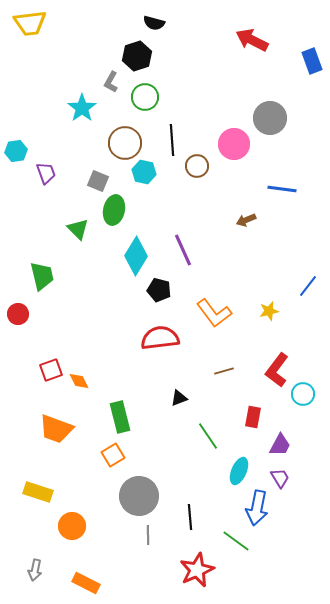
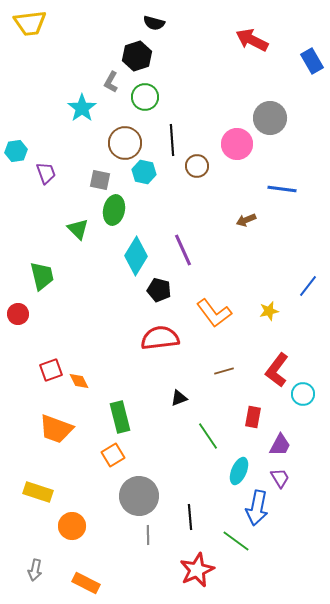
blue rectangle at (312, 61): rotated 10 degrees counterclockwise
pink circle at (234, 144): moved 3 px right
gray square at (98, 181): moved 2 px right, 1 px up; rotated 10 degrees counterclockwise
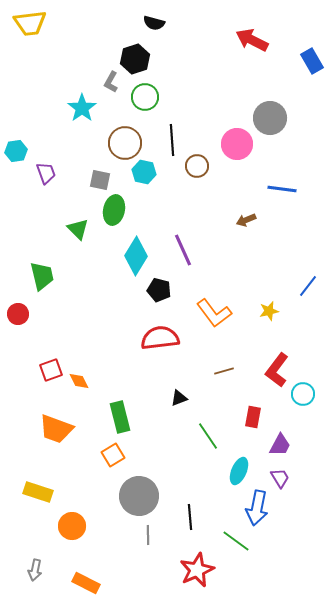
black hexagon at (137, 56): moved 2 px left, 3 px down
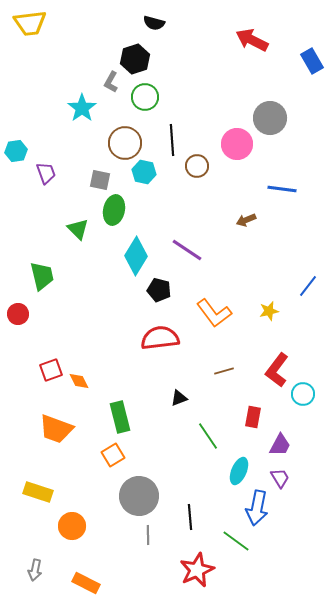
purple line at (183, 250): moved 4 px right; rotated 32 degrees counterclockwise
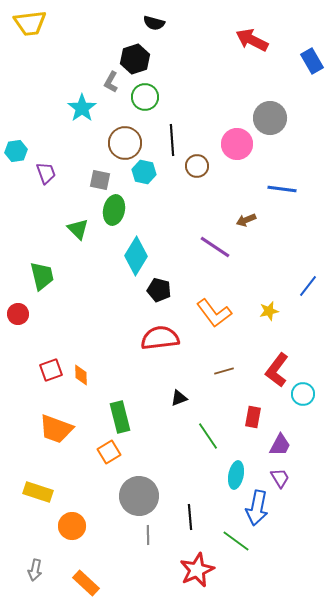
purple line at (187, 250): moved 28 px right, 3 px up
orange diamond at (79, 381): moved 2 px right, 6 px up; rotated 25 degrees clockwise
orange square at (113, 455): moved 4 px left, 3 px up
cyan ellipse at (239, 471): moved 3 px left, 4 px down; rotated 12 degrees counterclockwise
orange rectangle at (86, 583): rotated 16 degrees clockwise
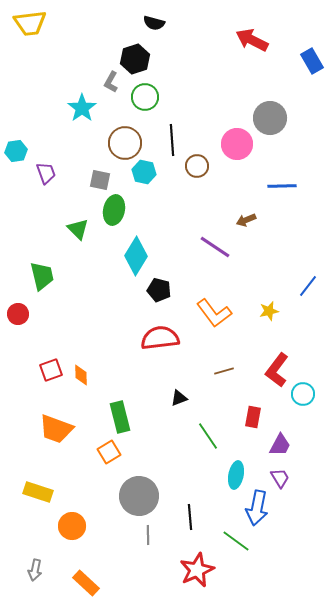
blue line at (282, 189): moved 3 px up; rotated 8 degrees counterclockwise
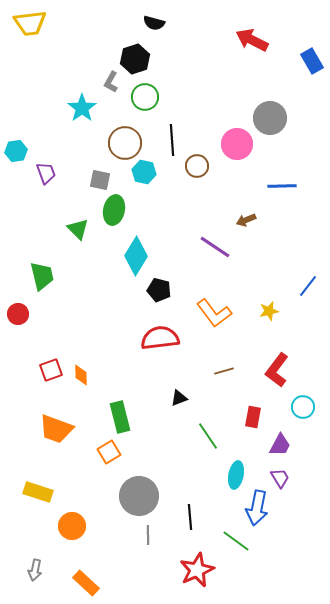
cyan circle at (303, 394): moved 13 px down
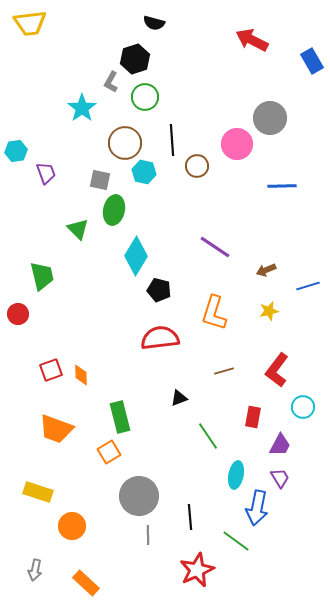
brown arrow at (246, 220): moved 20 px right, 50 px down
blue line at (308, 286): rotated 35 degrees clockwise
orange L-shape at (214, 313): rotated 54 degrees clockwise
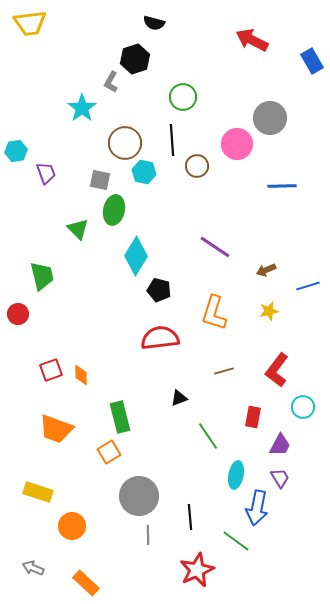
green circle at (145, 97): moved 38 px right
gray arrow at (35, 570): moved 2 px left, 2 px up; rotated 100 degrees clockwise
